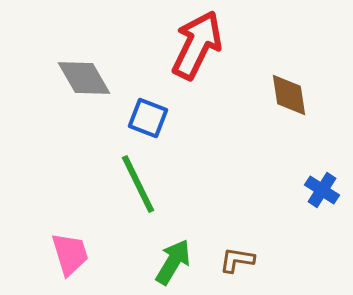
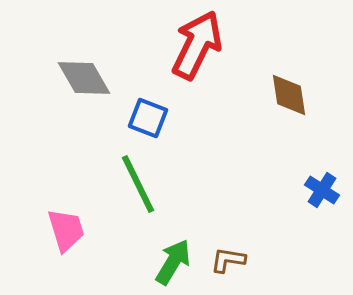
pink trapezoid: moved 4 px left, 24 px up
brown L-shape: moved 9 px left
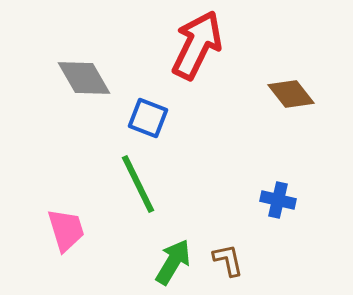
brown diamond: moved 2 px right, 1 px up; rotated 30 degrees counterclockwise
blue cross: moved 44 px left, 10 px down; rotated 20 degrees counterclockwise
brown L-shape: rotated 69 degrees clockwise
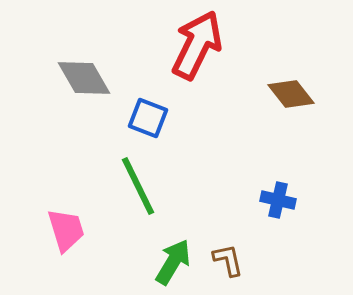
green line: moved 2 px down
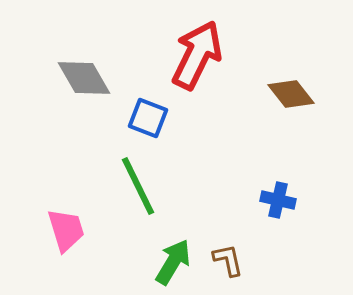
red arrow: moved 10 px down
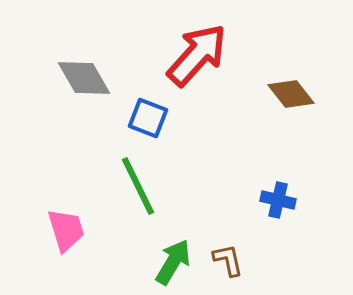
red arrow: rotated 16 degrees clockwise
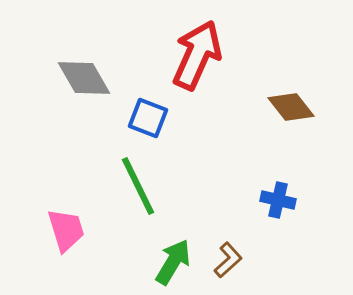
red arrow: rotated 18 degrees counterclockwise
brown diamond: moved 13 px down
brown L-shape: rotated 60 degrees clockwise
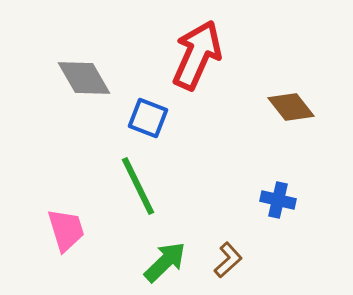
green arrow: moved 8 px left; rotated 15 degrees clockwise
